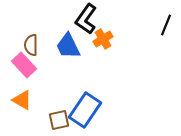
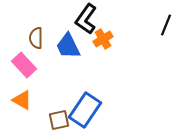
brown semicircle: moved 5 px right, 7 px up
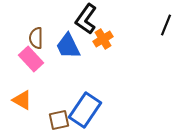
pink rectangle: moved 7 px right, 6 px up
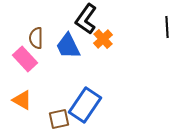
black line: moved 1 px right, 2 px down; rotated 25 degrees counterclockwise
orange cross: rotated 12 degrees counterclockwise
pink rectangle: moved 6 px left
blue rectangle: moved 5 px up
brown square: moved 1 px up
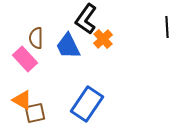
blue rectangle: moved 2 px right, 1 px up
brown square: moved 24 px left, 6 px up
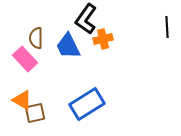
orange cross: rotated 30 degrees clockwise
blue rectangle: rotated 24 degrees clockwise
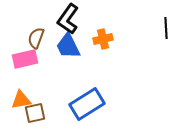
black L-shape: moved 18 px left
black line: moved 1 px left, 1 px down
brown semicircle: rotated 20 degrees clockwise
pink rectangle: rotated 60 degrees counterclockwise
orange triangle: moved 1 px left; rotated 40 degrees counterclockwise
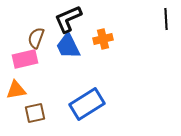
black L-shape: rotated 32 degrees clockwise
black line: moved 9 px up
orange triangle: moved 5 px left, 10 px up
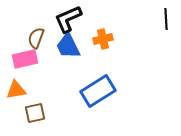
blue rectangle: moved 11 px right, 13 px up
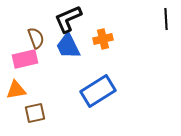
brown semicircle: rotated 140 degrees clockwise
